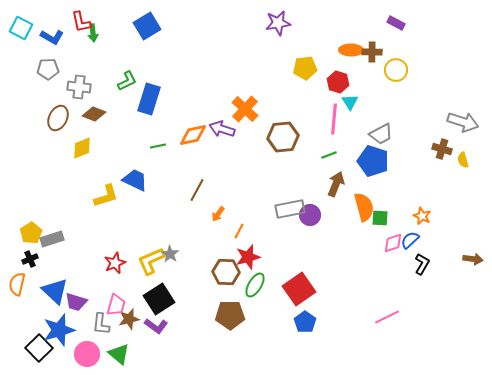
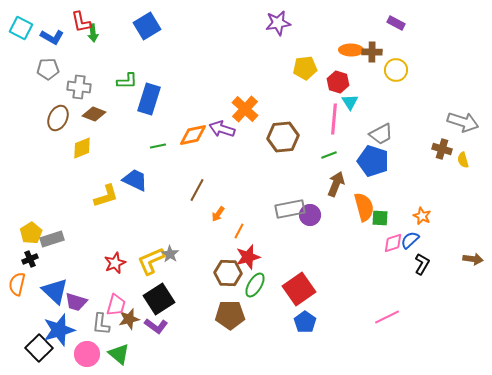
green L-shape at (127, 81): rotated 25 degrees clockwise
brown hexagon at (226, 272): moved 2 px right, 1 px down
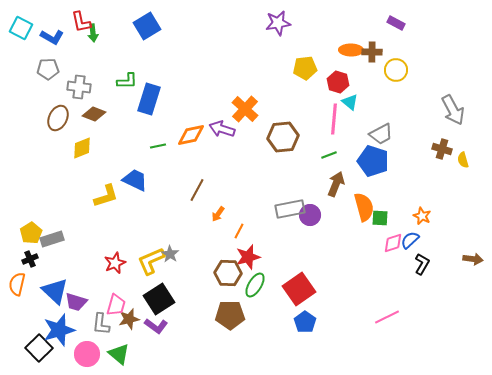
cyan triangle at (350, 102): rotated 18 degrees counterclockwise
gray arrow at (463, 122): moved 10 px left, 12 px up; rotated 44 degrees clockwise
orange diamond at (193, 135): moved 2 px left
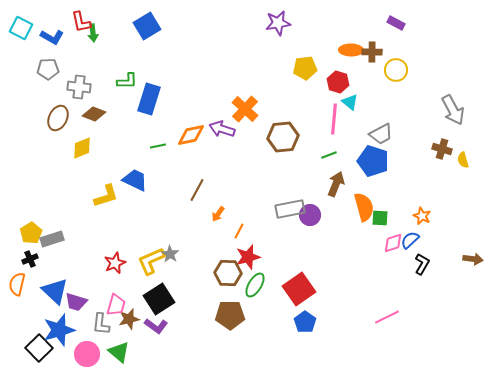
green triangle at (119, 354): moved 2 px up
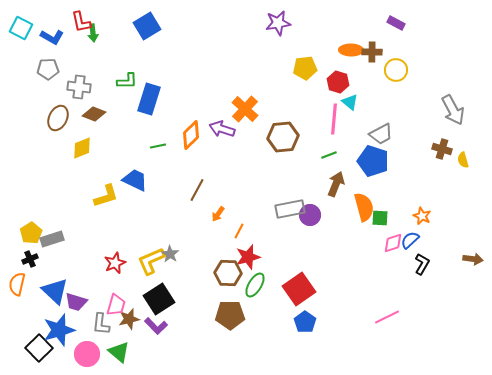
orange diamond at (191, 135): rotated 32 degrees counterclockwise
purple L-shape at (156, 326): rotated 10 degrees clockwise
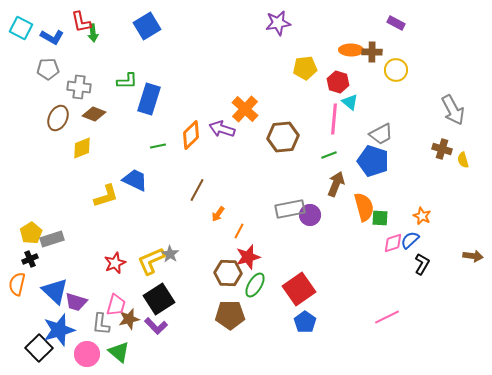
brown arrow at (473, 259): moved 3 px up
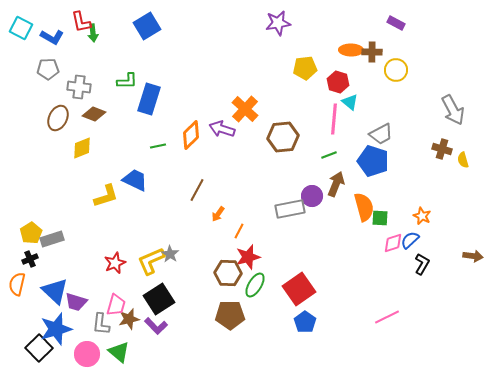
purple circle at (310, 215): moved 2 px right, 19 px up
blue star at (59, 330): moved 3 px left, 1 px up
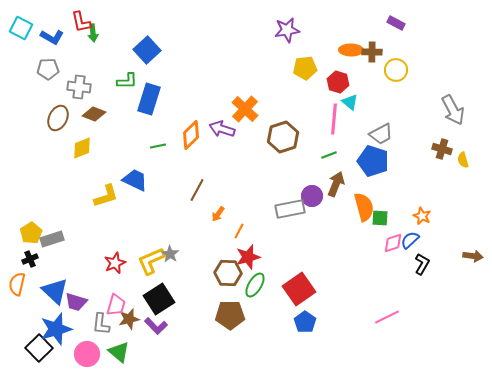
purple star at (278, 23): moved 9 px right, 7 px down
blue square at (147, 26): moved 24 px down; rotated 12 degrees counterclockwise
brown hexagon at (283, 137): rotated 12 degrees counterclockwise
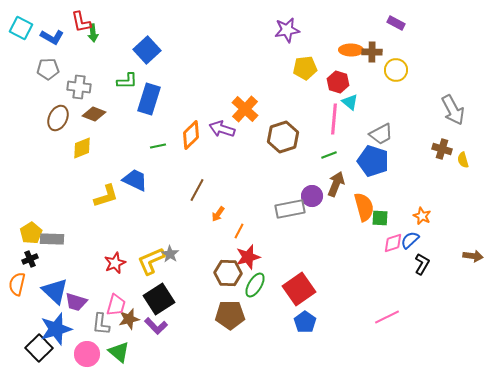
gray rectangle at (52, 239): rotated 20 degrees clockwise
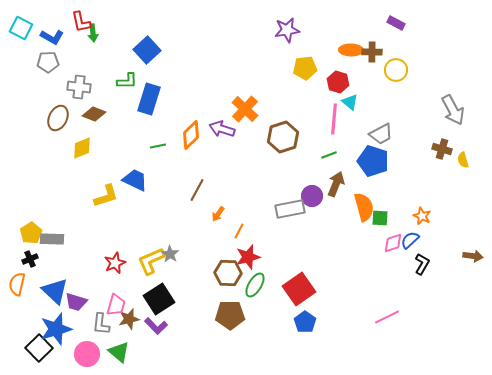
gray pentagon at (48, 69): moved 7 px up
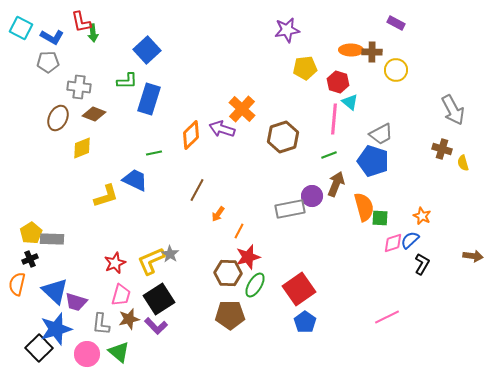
orange cross at (245, 109): moved 3 px left
green line at (158, 146): moved 4 px left, 7 px down
yellow semicircle at (463, 160): moved 3 px down
pink trapezoid at (116, 305): moved 5 px right, 10 px up
